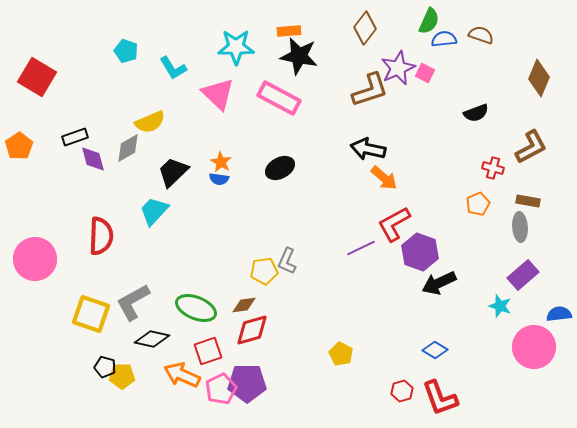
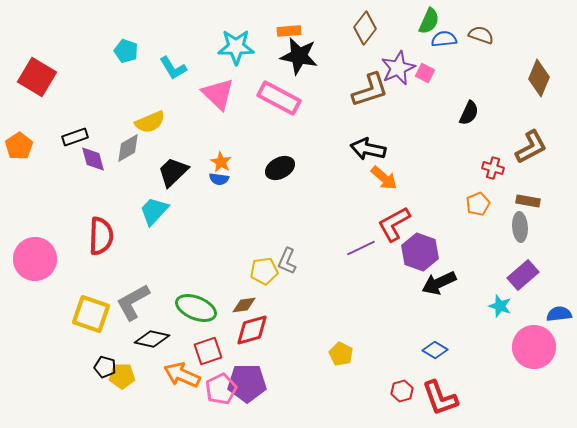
black semicircle at (476, 113): moved 7 px left; rotated 45 degrees counterclockwise
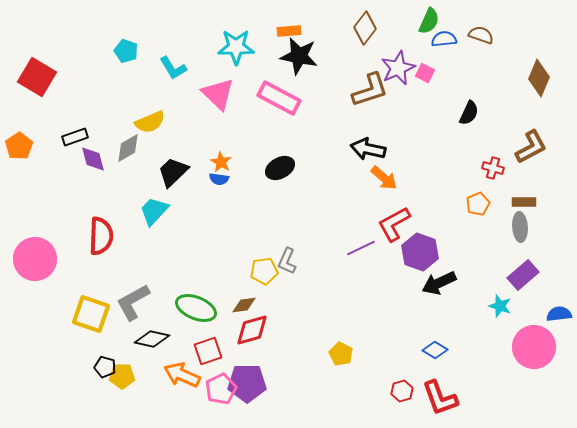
brown rectangle at (528, 201): moved 4 px left, 1 px down; rotated 10 degrees counterclockwise
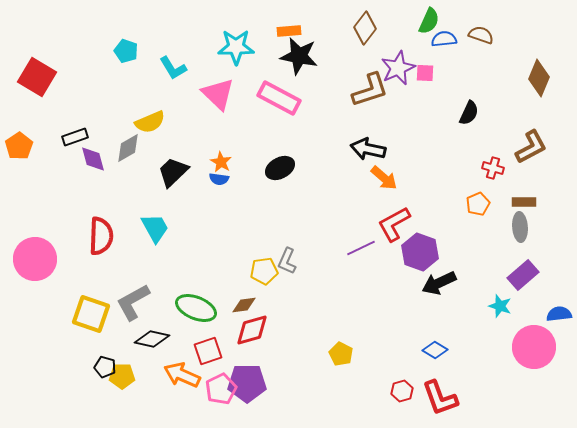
pink square at (425, 73): rotated 24 degrees counterclockwise
cyan trapezoid at (154, 211): moved 1 px right, 17 px down; rotated 108 degrees clockwise
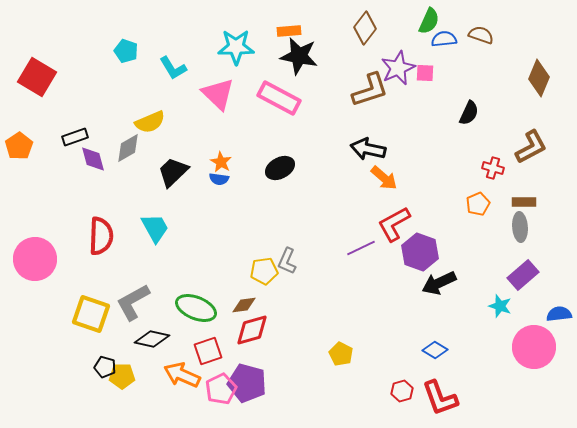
purple pentagon at (247, 383): rotated 15 degrees clockwise
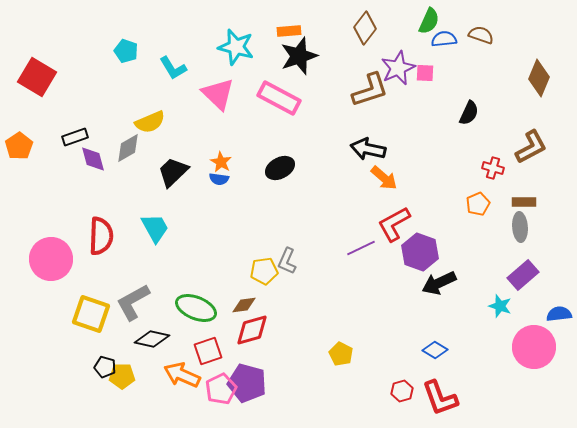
cyan star at (236, 47): rotated 15 degrees clockwise
black star at (299, 56): rotated 30 degrees counterclockwise
pink circle at (35, 259): moved 16 px right
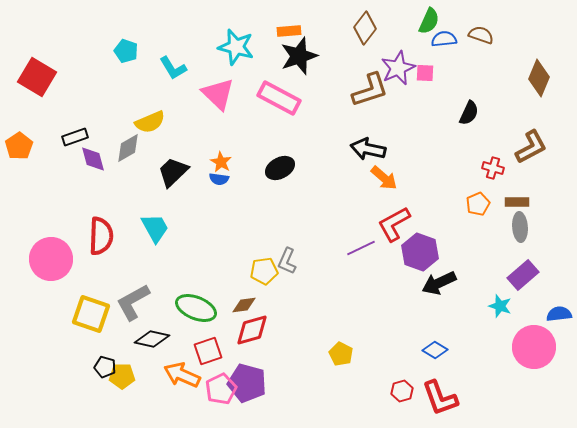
brown rectangle at (524, 202): moved 7 px left
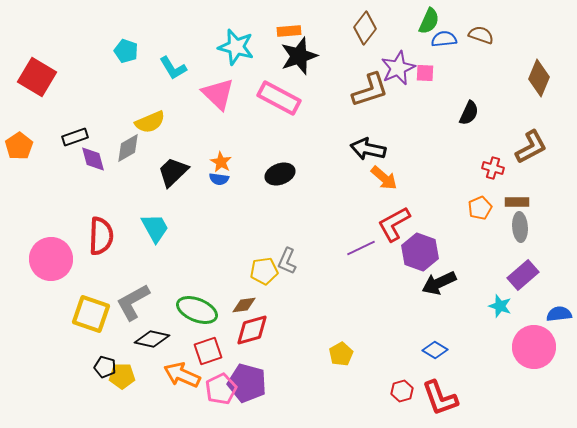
black ellipse at (280, 168): moved 6 px down; rotated 8 degrees clockwise
orange pentagon at (478, 204): moved 2 px right, 4 px down
green ellipse at (196, 308): moved 1 px right, 2 px down
yellow pentagon at (341, 354): rotated 15 degrees clockwise
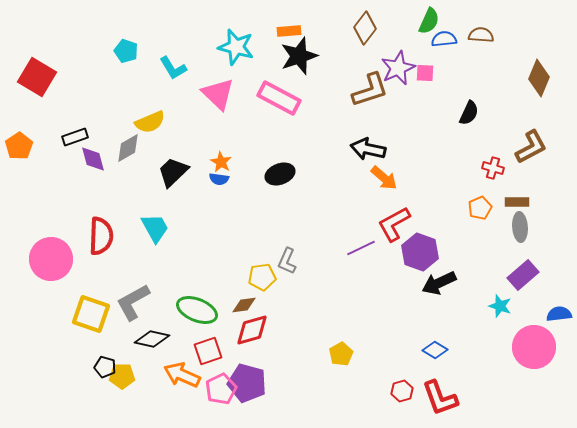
brown semicircle at (481, 35): rotated 15 degrees counterclockwise
yellow pentagon at (264, 271): moved 2 px left, 6 px down
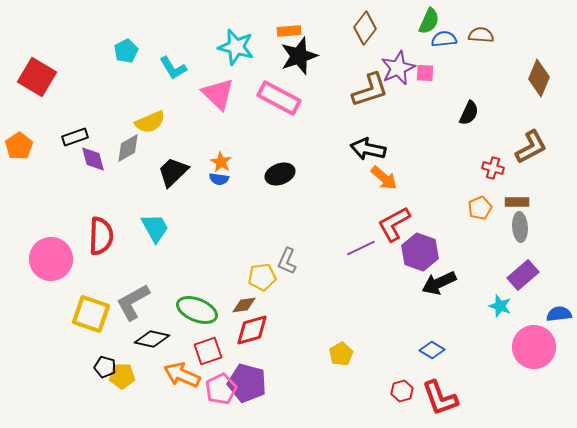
cyan pentagon at (126, 51): rotated 25 degrees clockwise
blue diamond at (435, 350): moved 3 px left
